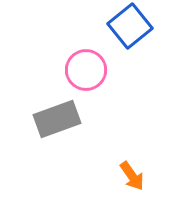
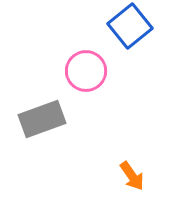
pink circle: moved 1 px down
gray rectangle: moved 15 px left
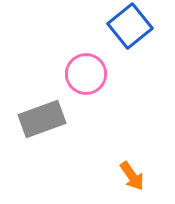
pink circle: moved 3 px down
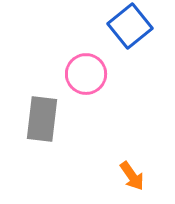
gray rectangle: rotated 63 degrees counterclockwise
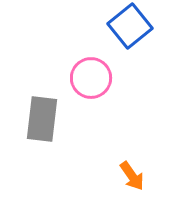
pink circle: moved 5 px right, 4 px down
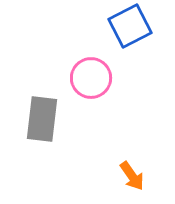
blue square: rotated 12 degrees clockwise
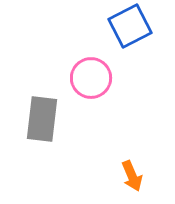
orange arrow: rotated 12 degrees clockwise
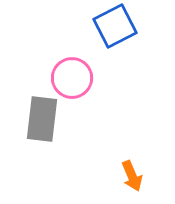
blue square: moved 15 px left
pink circle: moved 19 px left
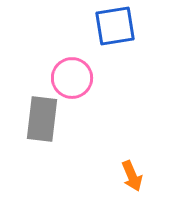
blue square: rotated 18 degrees clockwise
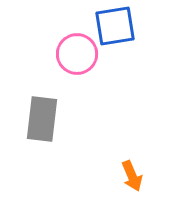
pink circle: moved 5 px right, 24 px up
